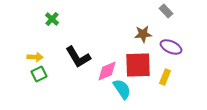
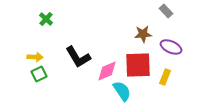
green cross: moved 6 px left
cyan semicircle: moved 2 px down
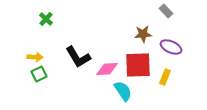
pink diamond: moved 2 px up; rotated 20 degrees clockwise
cyan semicircle: moved 1 px right
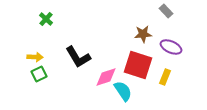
red square: rotated 20 degrees clockwise
pink diamond: moved 1 px left, 8 px down; rotated 15 degrees counterclockwise
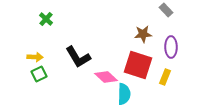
gray rectangle: moved 1 px up
purple ellipse: rotated 65 degrees clockwise
pink diamond: rotated 60 degrees clockwise
cyan semicircle: moved 1 px right, 3 px down; rotated 35 degrees clockwise
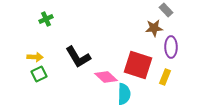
green cross: rotated 24 degrees clockwise
brown star: moved 11 px right, 6 px up
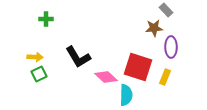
green cross: rotated 24 degrees clockwise
red square: moved 2 px down
cyan semicircle: moved 2 px right, 1 px down
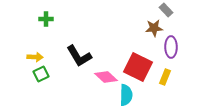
black L-shape: moved 1 px right, 1 px up
red square: rotated 8 degrees clockwise
green square: moved 2 px right
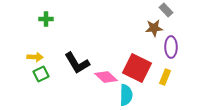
black L-shape: moved 2 px left, 7 px down
red square: moved 1 px left, 1 px down
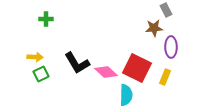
gray rectangle: rotated 16 degrees clockwise
pink diamond: moved 5 px up
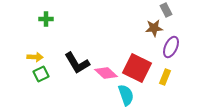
purple ellipse: rotated 25 degrees clockwise
pink diamond: moved 1 px down
cyan semicircle: rotated 20 degrees counterclockwise
